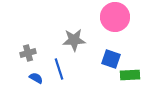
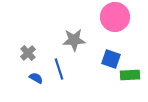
gray cross: rotated 28 degrees counterclockwise
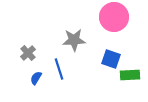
pink circle: moved 1 px left
blue semicircle: rotated 88 degrees counterclockwise
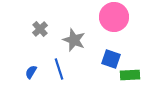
gray star: rotated 25 degrees clockwise
gray cross: moved 12 px right, 24 px up
blue semicircle: moved 5 px left, 6 px up
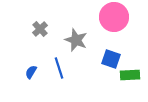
gray star: moved 2 px right
blue line: moved 1 px up
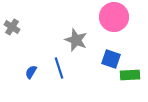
gray cross: moved 28 px left, 2 px up; rotated 14 degrees counterclockwise
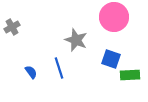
gray cross: rotated 28 degrees clockwise
blue semicircle: rotated 112 degrees clockwise
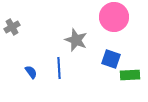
blue line: rotated 15 degrees clockwise
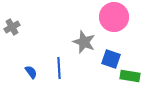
gray star: moved 8 px right, 2 px down
green rectangle: moved 1 px down; rotated 12 degrees clockwise
